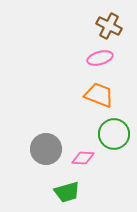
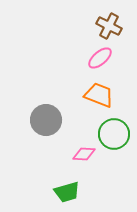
pink ellipse: rotated 25 degrees counterclockwise
gray circle: moved 29 px up
pink diamond: moved 1 px right, 4 px up
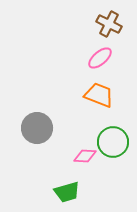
brown cross: moved 2 px up
gray circle: moved 9 px left, 8 px down
green circle: moved 1 px left, 8 px down
pink diamond: moved 1 px right, 2 px down
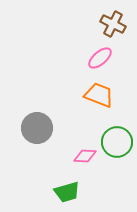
brown cross: moved 4 px right
green circle: moved 4 px right
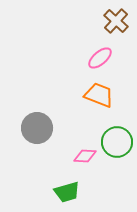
brown cross: moved 3 px right, 3 px up; rotated 15 degrees clockwise
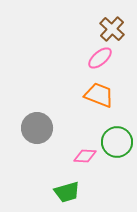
brown cross: moved 4 px left, 8 px down
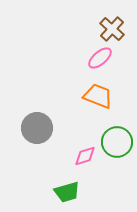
orange trapezoid: moved 1 px left, 1 px down
pink diamond: rotated 20 degrees counterclockwise
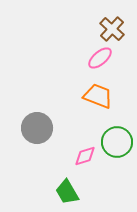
green trapezoid: rotated 76 degrees clockwise
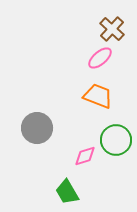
green circle: moved 1 px left, 2 px up
